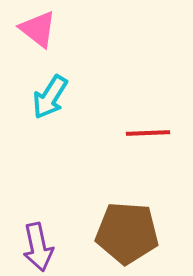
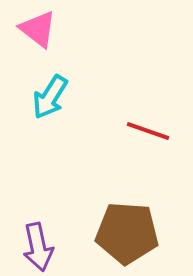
red line: moved 2 px up; rotated 21 degrees clockwise
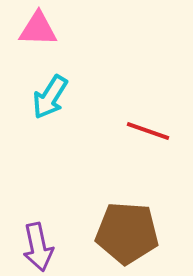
pink triangle: rotated 36 degrees counterclockwise
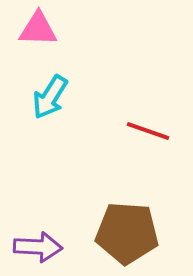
purple arrow: rotated 75 degrees counterclockwise
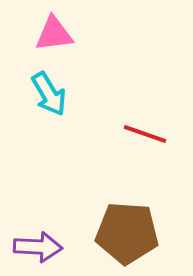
pink triangle: moved 16 px right, 5 px down; rotated 9 degrees counterclockwise
cyan arrow: moved 1 px left, 3 px up; rotated 63 degrees counterclockwise
red line: moved 3 px left, 3 px down
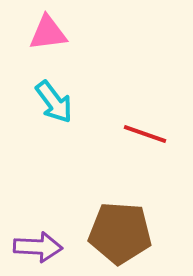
pink triangle: moved 6 px left, 1 px up
cyan arrow: moved 5 px right, 8 px down; rotated 6 degrees counterclockwise
brown pentagon: moved 7 px left
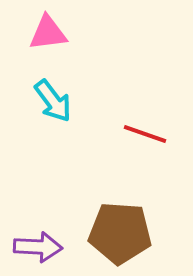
cyan arrow: moved 1 px left, 1 px up
